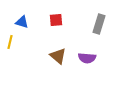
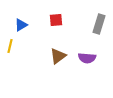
blue triangle: moved 1 px left, 3 px down; rotated 48 degrees counterclockwise
yellow line: moved 4 px down
brown triangle: rotated 42 degrees clockwise
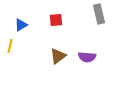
gray rectangle: moved 10 px up; rotated 30 degrees counterclockwise
purple semicircle: moved 1 px up
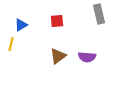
red square: moved 1 px right, 1 px down
yellow line: moved 1 px right, 2 px up
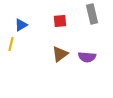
gray rectangle: moved 7 px left
red square: moved 3 px right
brown triangle: moved 2 px right, 2 px up
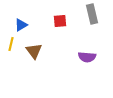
brown triangle: moved 26 px left, 3 px up; rotated 30 degrees counterclockwise
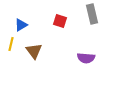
red square: rotated 24 degrees clockwise
purple semicircle: moved 1 px left, 1 px down
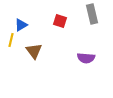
yellow line: moved 4 px up
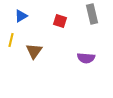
blue triangle: moved 9 px up
brown triangle: rotated 12 degrees clockwise
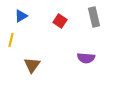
gray rectangle: moved 2 px right, 3 px down
red square: rotated 16 degrees clockwise
brown triangle: moved 2 px left, 14 px down
